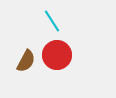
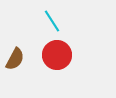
brown semicircle: moved 11 px left, 2 px up
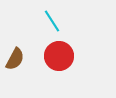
red circle: moved 2 px right, 1 px down
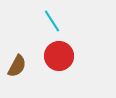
brown semicircle: moved 2 px right, 7 px down
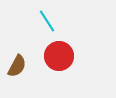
cyan line: moved 5 px left
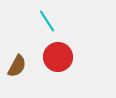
red circle: moved 1 px left, 1 px down
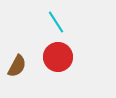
cyan line: moved 9 px right, 1 px down
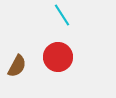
cyan line: moved 6 px right, 7 px up
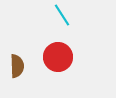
brown semicircle: rotated 30 degrees counterclockwise
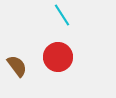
brown semicircle: rotated 35 degrees counterclockwise
